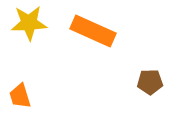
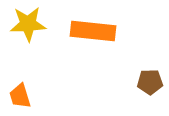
yellow star: moved 1 px left, 1 px down
orange rectangle: rotated 18 degrees counterclockwise
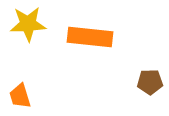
orange rectangle: moved 3 px left, 6 px down
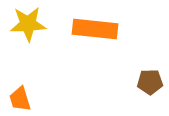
orange rectangle: moved 5 px right, 8 px up
orange trapezoid: moved 3 px down
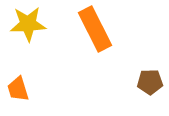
orange rectangle: rotated 57 degrees clockwise
orange trapezoid: moved 2 px left, 10 px up
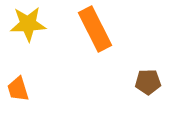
brown pentagon: moved 2 px left
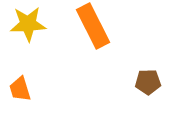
orange rectangle: moved 2 px left, 3 px up
orange trapezoid: moved 2 px right
